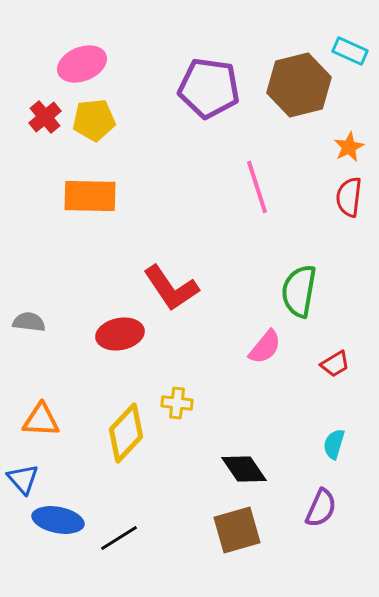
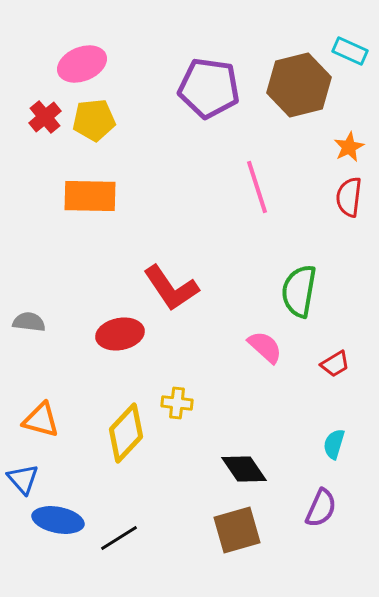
pink semicircle: rotated 87 degrees counterclockwise
orange triangle: rotated 12 degrees clockwise
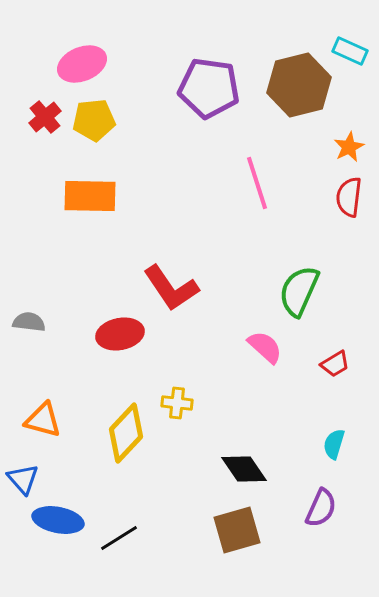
pink line: moved 4 px up
green semicircle: rotated 14 degrees clockwise
orange triangle: moved 2 px right
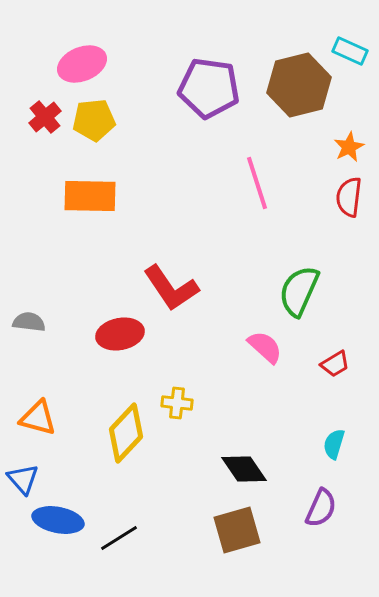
orange triangle: moved 5 px left, 2 px up
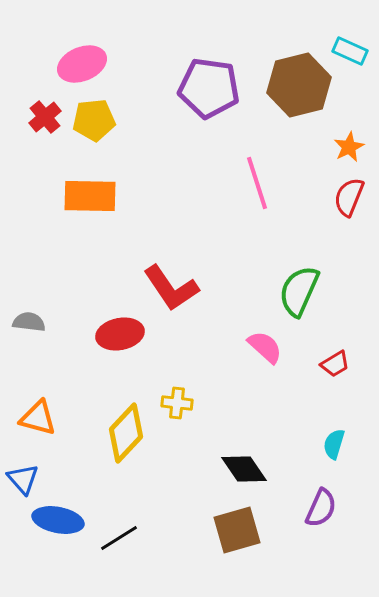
red semicircle: rotated 15 degrees clockwise
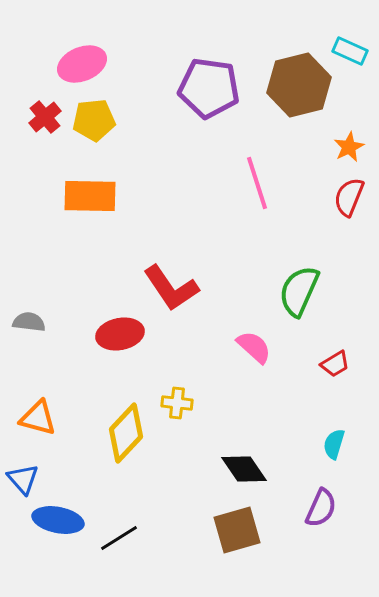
pink semicircle: moved 11 px left
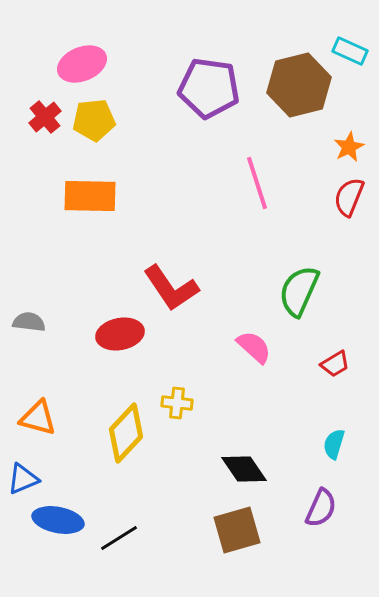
blue triangle: rotated 48 degrees clockwise
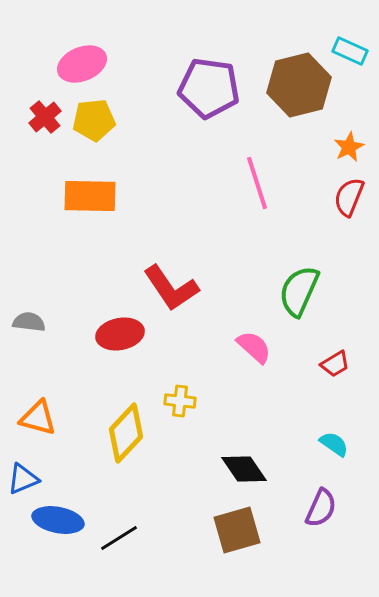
yellow cross: moved 3 px right, 2 px up
cyan semicircle: rotated 108 degrees clockwise
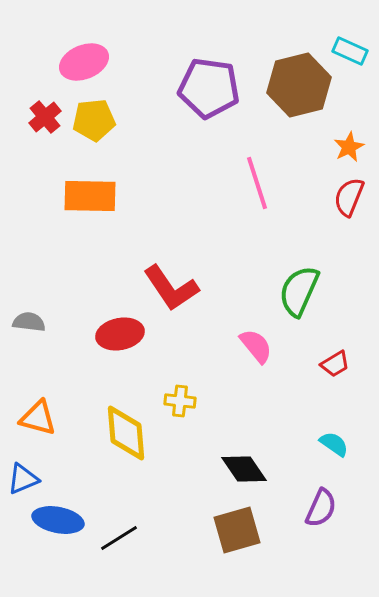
pink ellipse: moved 2 px right, 2 px up
pink semicircle: moved 2 px right, 1 px up; rotated 9 degrees clockwise
yellow diamond: rotated 48 degrees counterclockwise
